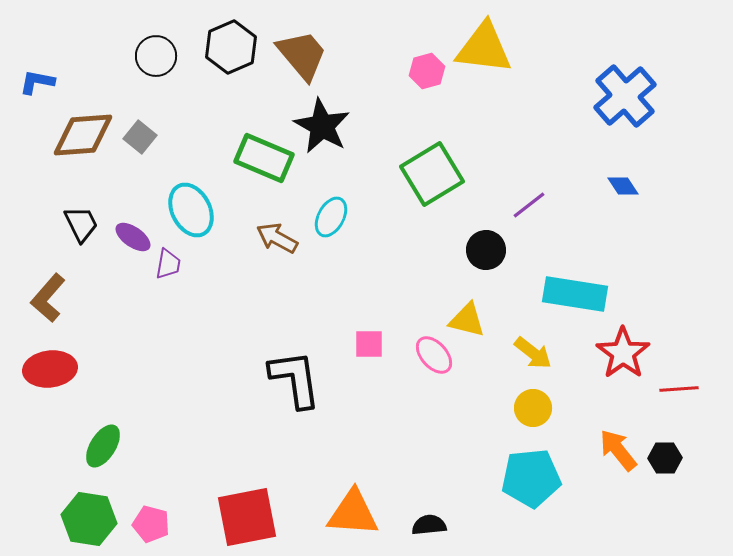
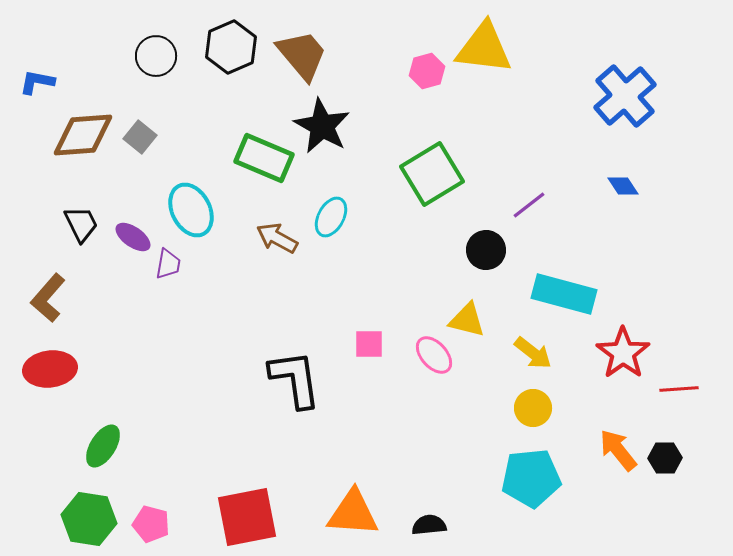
cyan rectangle at (575, 294): moved 11 px left; rotated 6 degrees clockwise
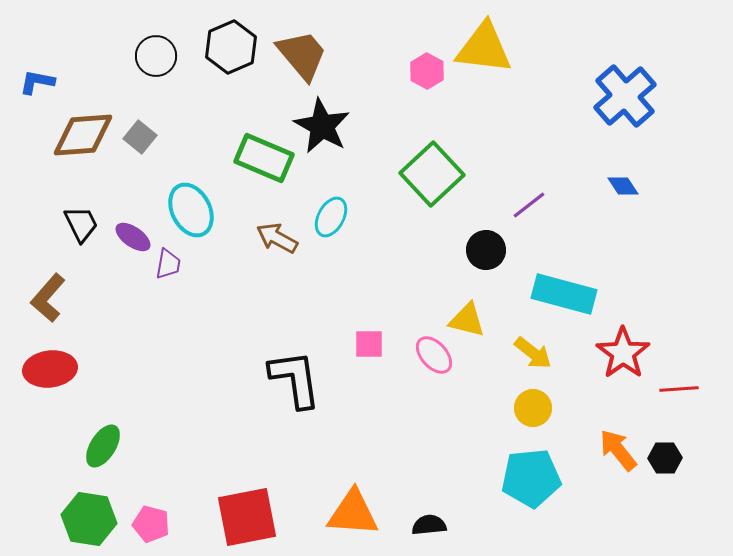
pink hexagon at (427, 71): rotated 16 degrees counterclockwise
green square at (432, 174): rotated 12 degrees counterclockwise
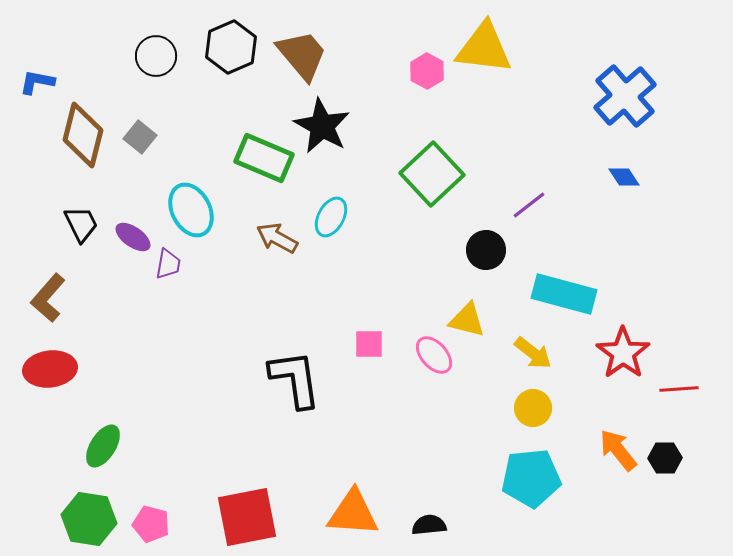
brown diamond at (83, 135): rotated 72 degrees counterclockwise
blue diamond at (623, 186): moved 1 px right, 9 px up
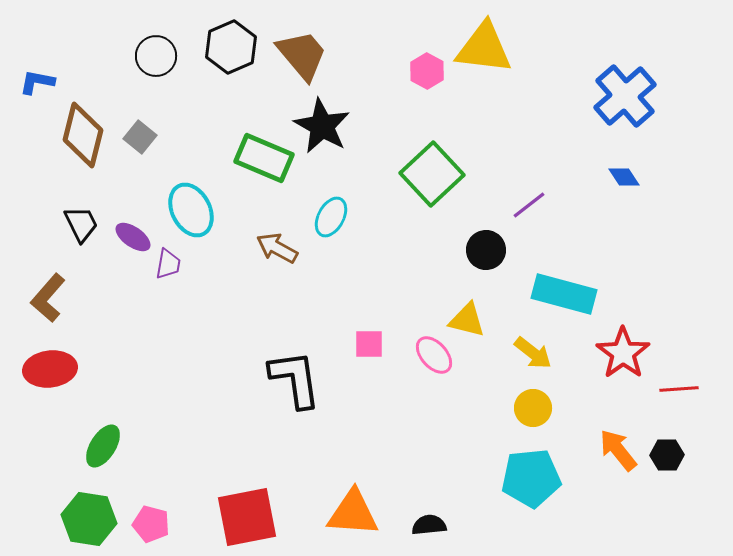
brown arrow at (277, 238): moved 10 px down
black hexagon at (665, 458): moved 2 px right, 3 px up
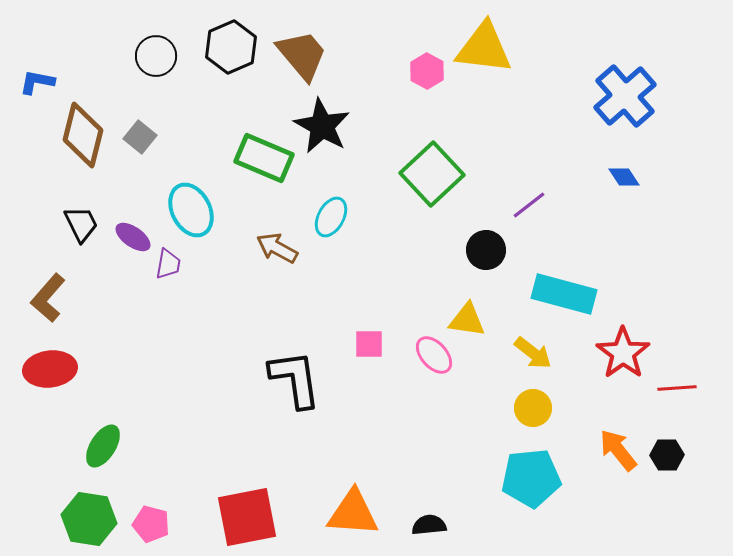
yellow triangle at (467, 320): rotated 6 degrees counterclockwise
red line at (679, 389): moved 2 px left, 1 px up
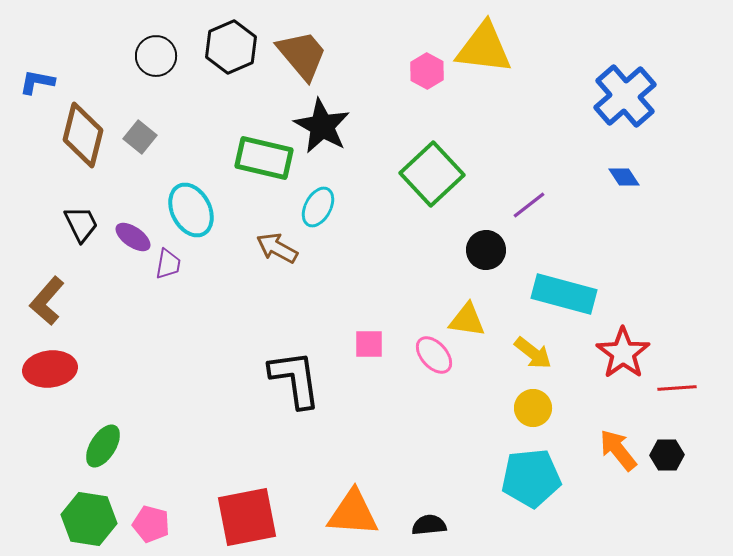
green rectangle at (264, 158): rotated 10 degrees counterclockwise
cyan ellipse at (331, 217): moved 13 px left, 10 px up
brown L-shape at (48, 298): moved 1 px left, 3 px down
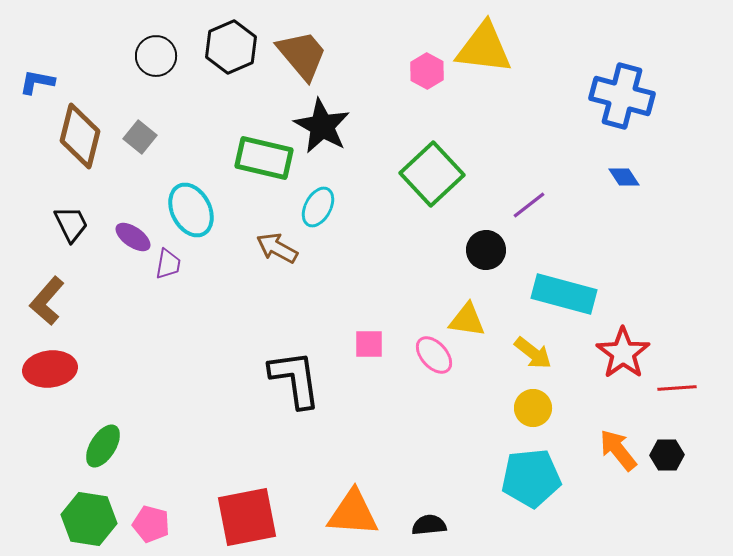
blue cross at (625, 96): moved 3 px left; rotated 34 degrees counterclockwise
brown diamond at (83, 135): moved 3 px left, 1 px down
black trapezoid at (81, 224): moved 10 px left
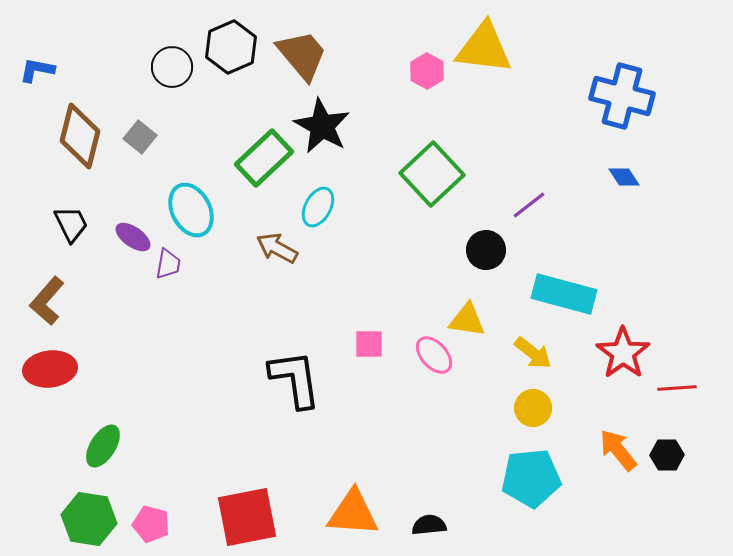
black circle at (156, 56): moved 16 px right, 11 px down
blue L-shape at (37, 82): moved 12 px up
green rectangle at (264, 158): rotated 56 degrees counterclockwise
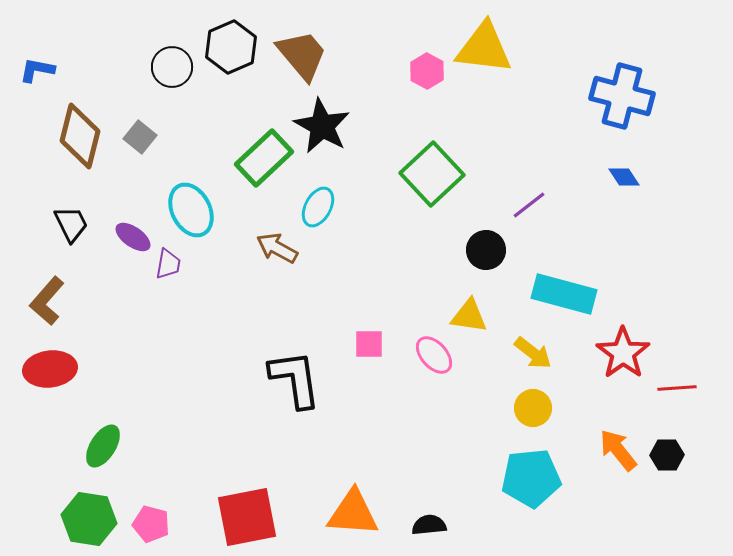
yellow triangle at (467, 320): moved 2 px right, 4 px up
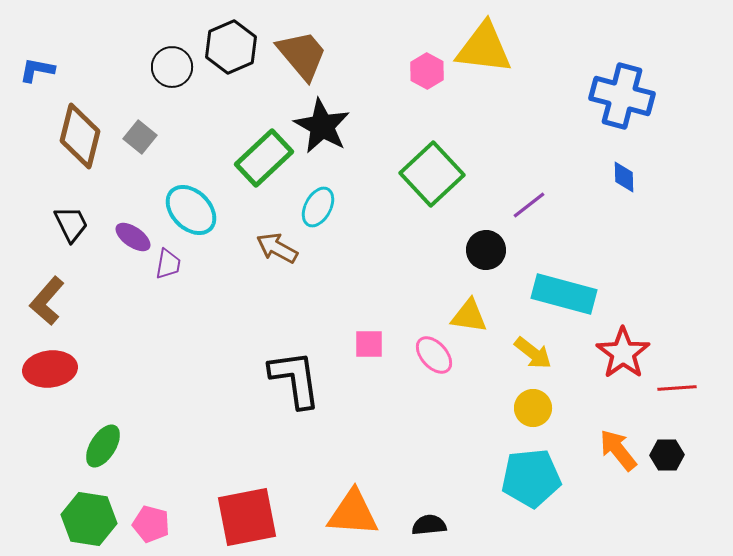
blue diamond at (624, 177): rotated 32 degrees clockwise
cyan ellipse at (191, 210): rotated 18 degrees counterclockwise
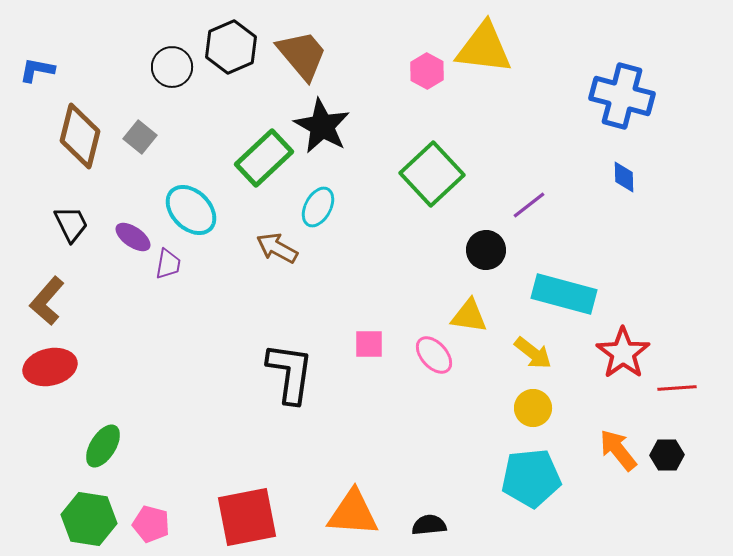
red ellipse at (50, 369): moved 2 px up; rotated 6 degrees counterclockwise
black L-shape at (295, 379): moved 5 px left, 6 px up; rotated 16 degrees clockwise
